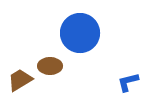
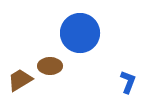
blue L-shape: rotated 125 degrees clockwise
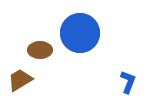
brown ellipse: moved 10 px left, 16 px up
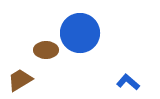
brown ellipse: moved 6 px right
blue L-shape: rotated 70 degrees counterclockwise
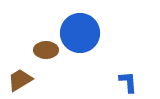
blue L-shape: rotated 45 degrees clockwise
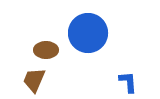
blue circle: moved 8 px right
brown trapezoid: moved 14 px right; rotated 36 degrees counterclockwise
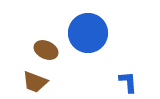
brown ellipse: rotated 25 degrees clockwise
brown trapezoid: moved 1 px right, 2 px down; rotated 92 degrees counterclockwise
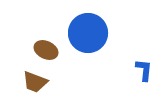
blue L-shape: moved 16 px right, 12 px up; rotated 10 degrees clockwise
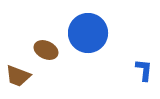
brown trapezoid: moved 17 px left, 6 px up
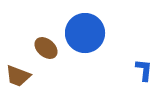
blue circle: moved 3 px left
brown ellipse: moved 2 px up; rotated 15 degrees clockwise
